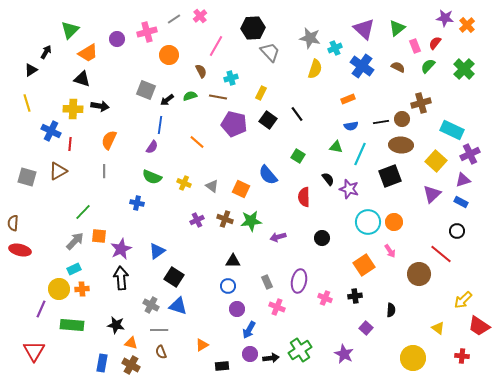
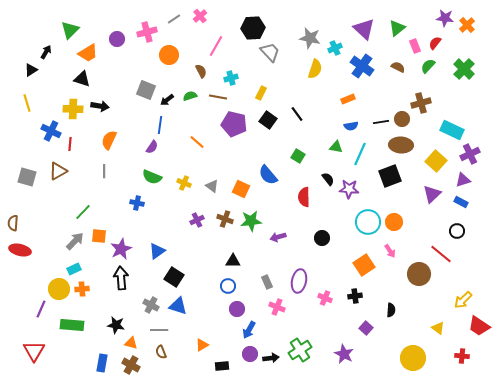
purple star at (349, 189): rotated 12 degrees counterclockwise
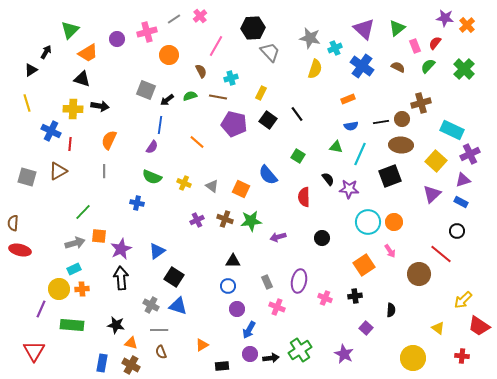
gray arrow at (75, 241): moved 2 px down; rotated 30 degrees clockwise
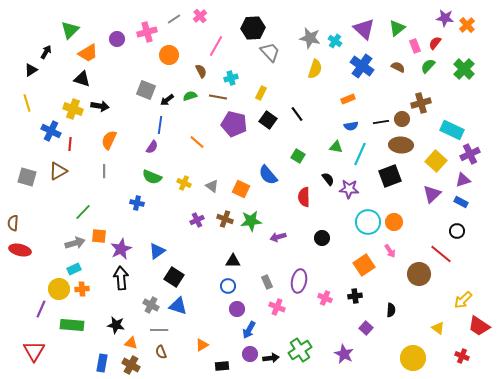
cyan cross at (335, 48): moved 7 px up; rotated 32 degrees counterclockwise
yellow cross at (73, 109): rotated 18 degrees clockwise
red cross at (462, 356): rotated 16 degrees clockwise
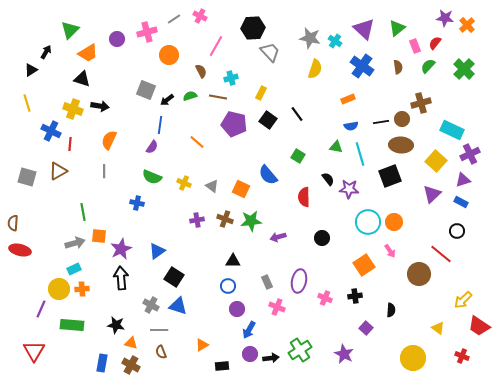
pink cross at (200, 16): rotated 24 degrees counterclockwise
brown semicircle at (398, 67): rotated 56 degrees clockwise
cyan line at (360, 154): rotated 40 degrees counterclockwise
green line at (83, 212): rotated 54 degrees counterclockwise
purple cross at (197, 220): rotated 16 degrees clockwise
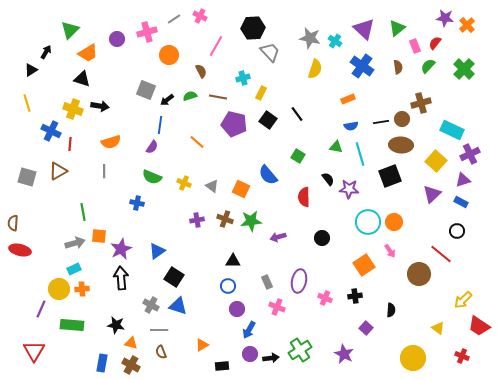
cyan cross at (231, 78): moved 12 px right
orange semicircle at (109, 140): moved 2 px right, 2 px down; rotated 132 degrees counterclockwise
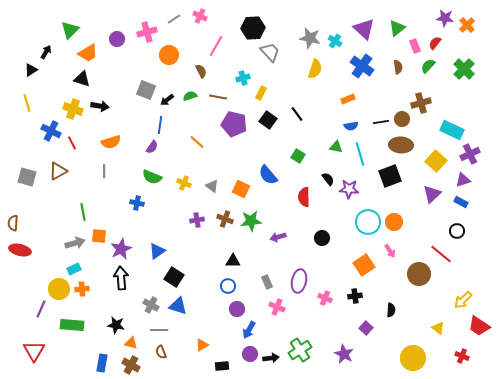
red line at (70, 144): moved 2 px right, 1 px up; rotated 32 degrees counterclockwise
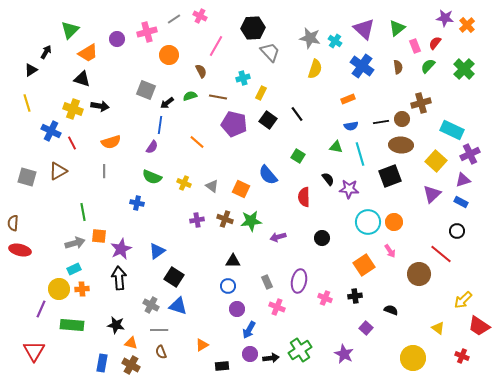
black arrow at (167, 100): moved 3 px down
black arrow at (121, 278): moved 2 px left
black semicircle at (391, 310): rotated 72 degrees counterclockwise
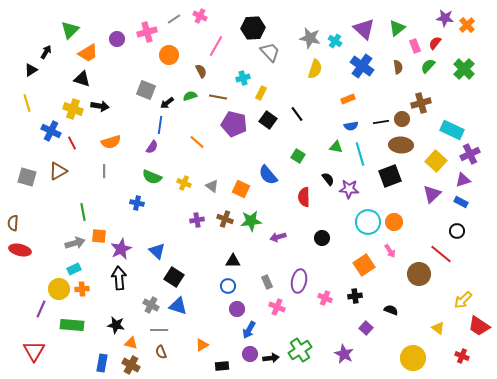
blue triangle at (157, 251): rotated 42 degrees counterclockwise
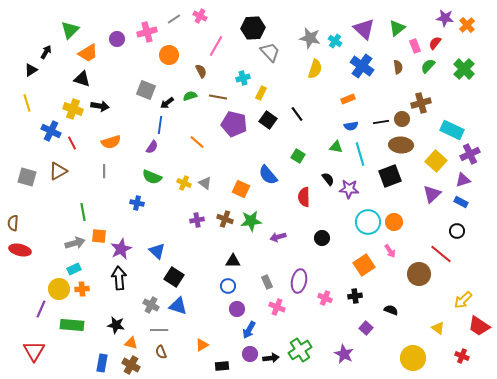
gray triangle at (212, 186): moved 7 px left, 3 px up
